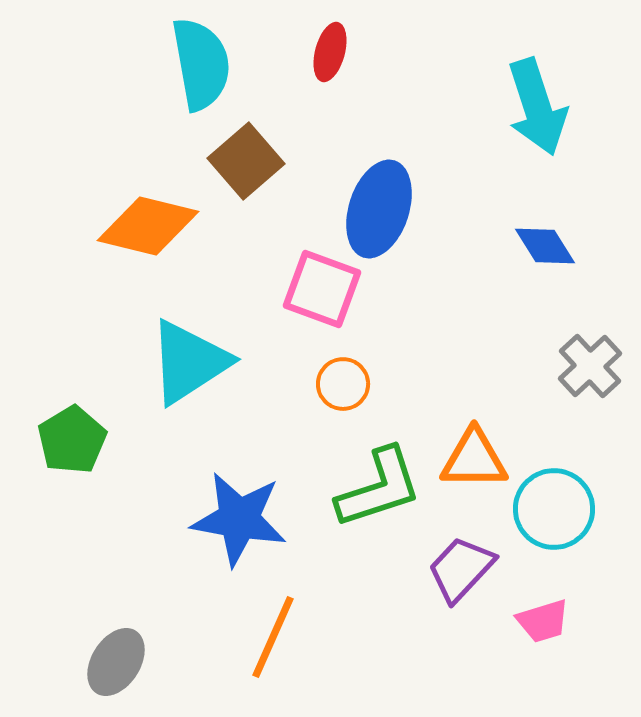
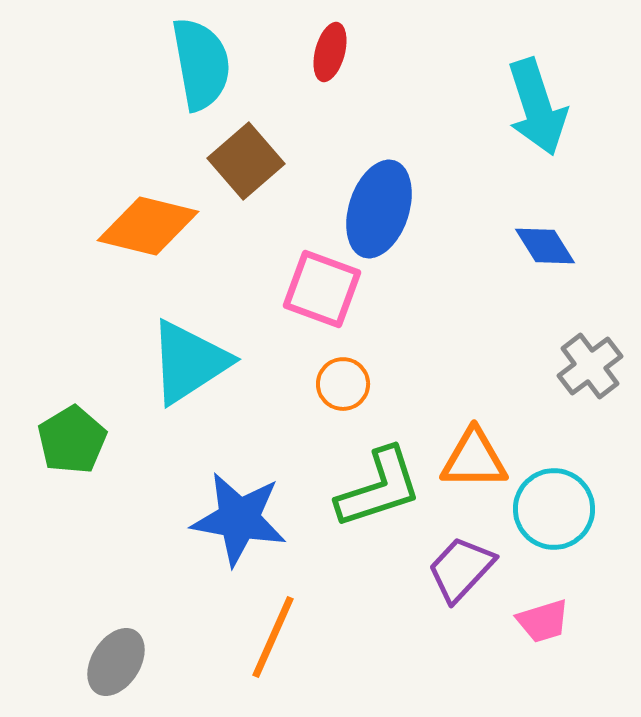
gray cross: rotated 6 degrees clockwise
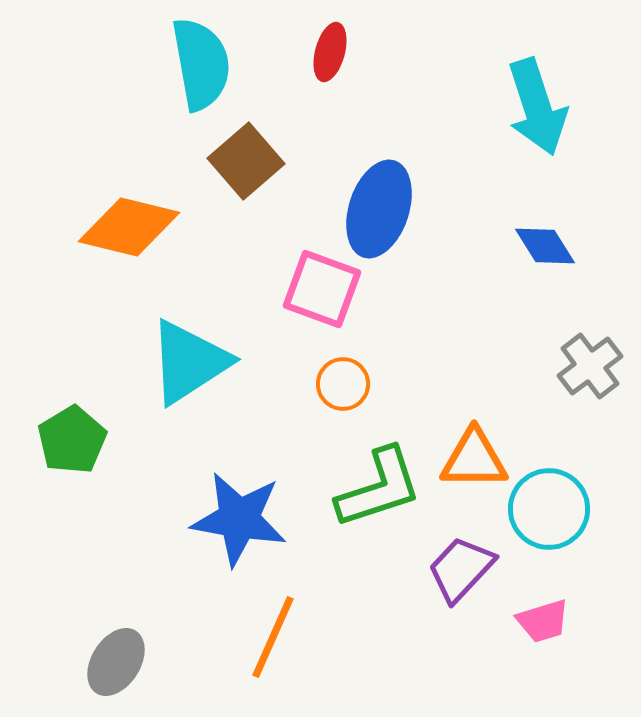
orange diamond: moved 19 px left, 1 px down
cyan circle: moved 5 px left
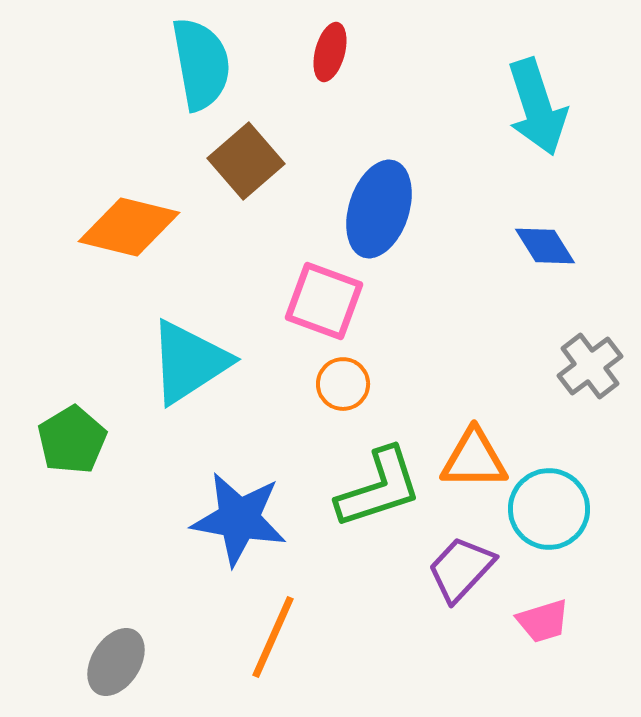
pink square: moved 2 px right, 12 px down
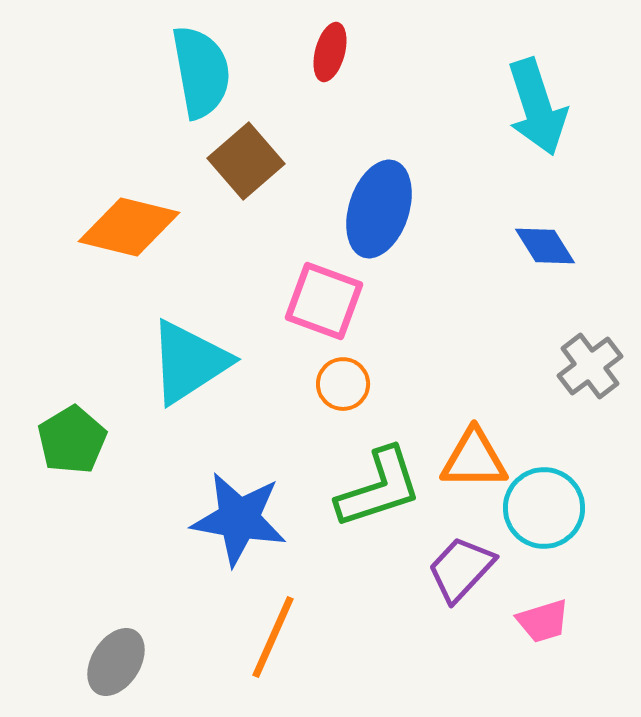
cyan semicircle: moved 8 px down
cyan circle: moved 5 px left, 1 px up
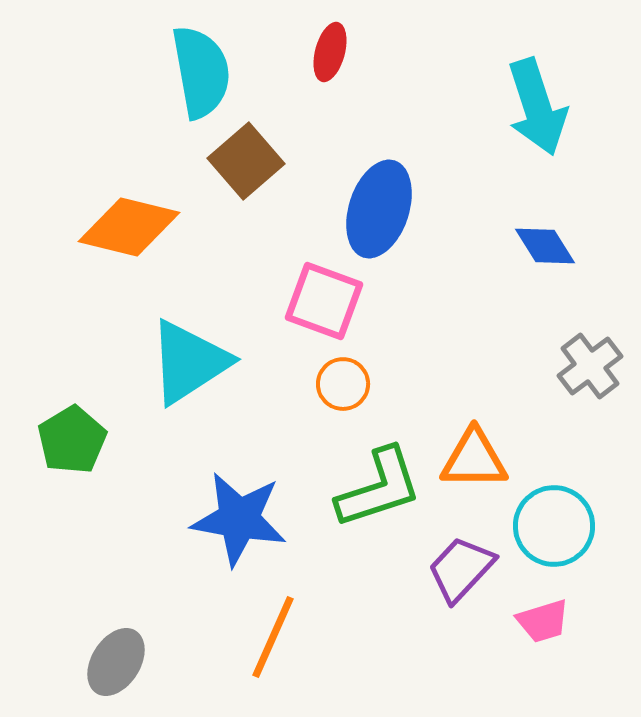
cyan circle: moved 10 px right, 18 px down
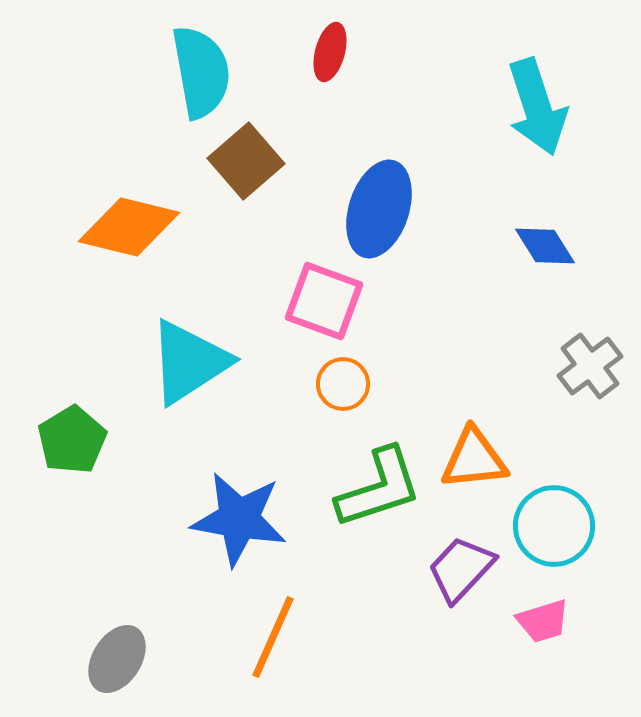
orange triangle: rotated 6 degrees counterclockwise
gray ellipse: moved 1 px right, 3 px up
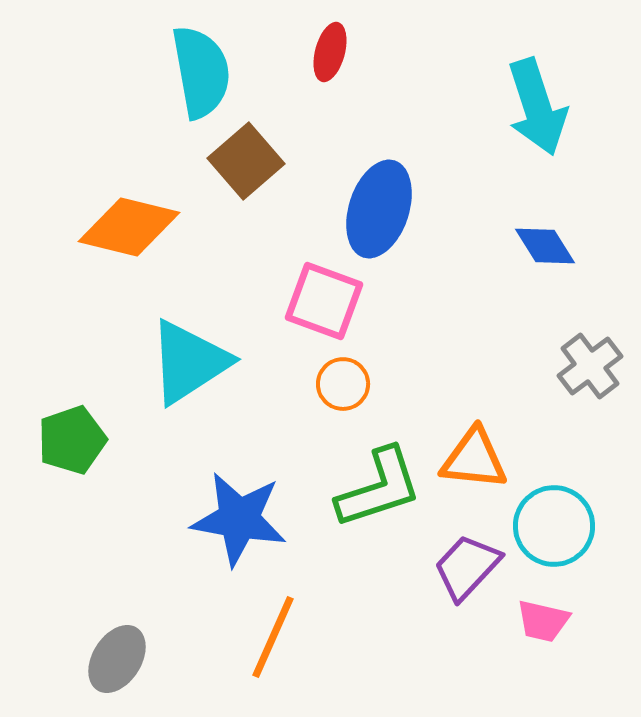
green pentagon: rotated 12 degrees clockwise
orange triangle: rotated 12 degrees clockwise
purple trapezoid: moved 6 px right, 2 px up
pink trapezoid: rotated 30 degrees clockwise
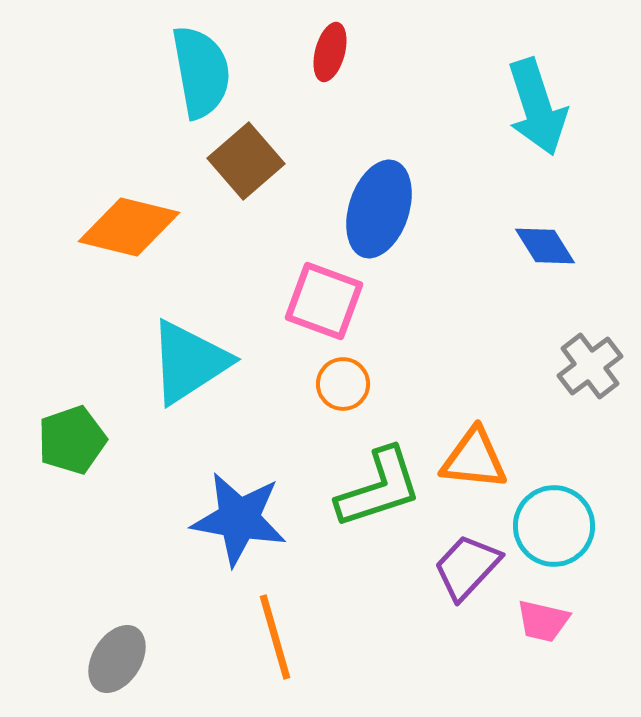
orange line: moved 2 px right; rotated 40 degrees counterclockwise
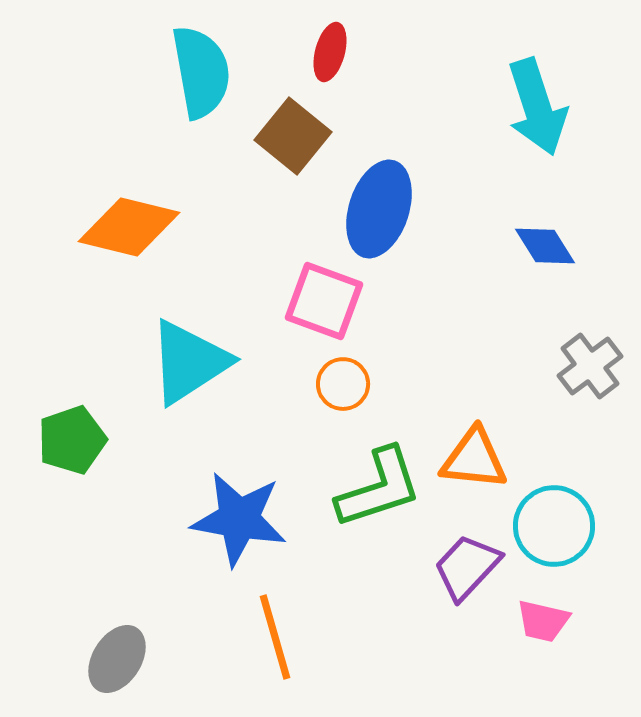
brown square: moved 47 px right, 25 px up; rotated 10 degrees counterclockwise
